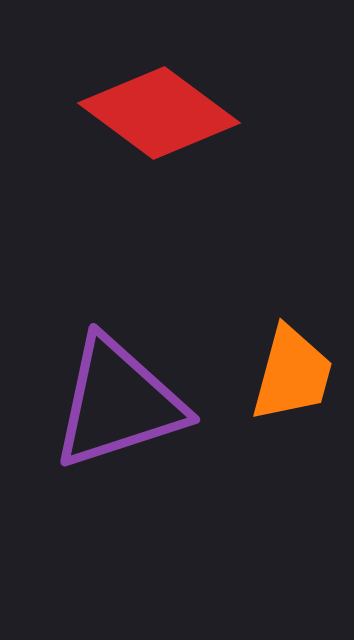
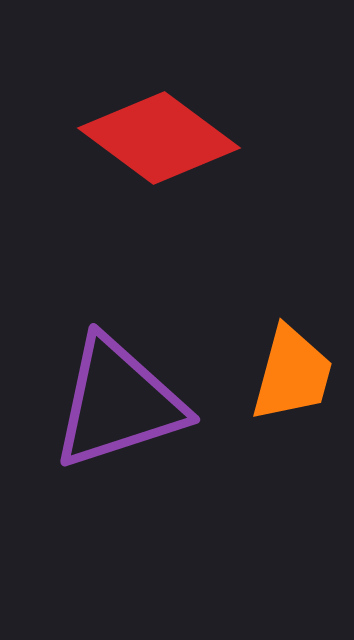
red diamond: moved 25 px down
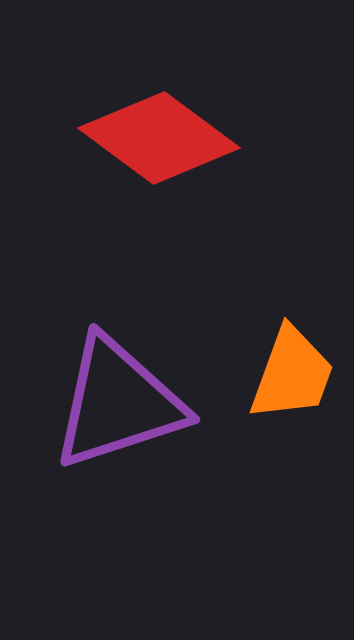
orange trapezoid: rotated 5 degrees clockwise
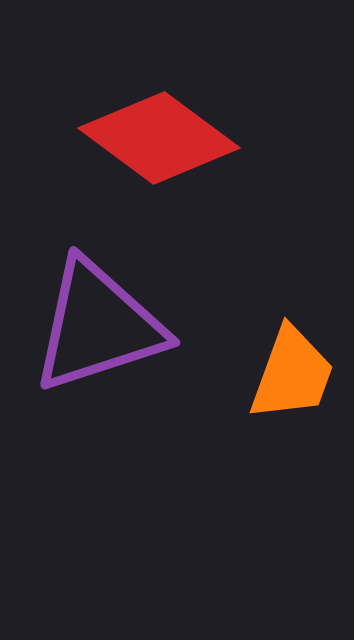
purple triangle: moved 20 px left, 77 px up
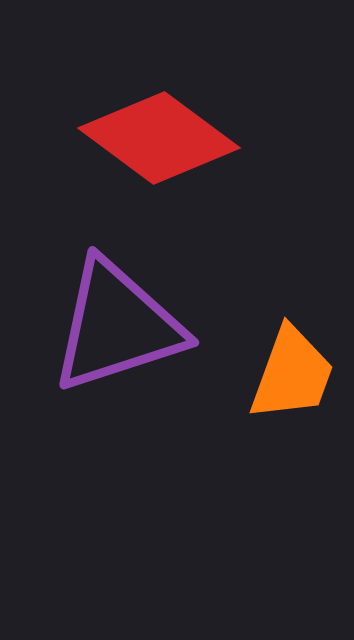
purple triangle: moved 19 px right
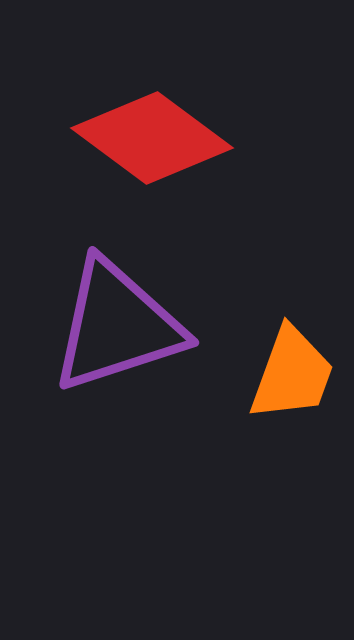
red diamond: moved 7 px left
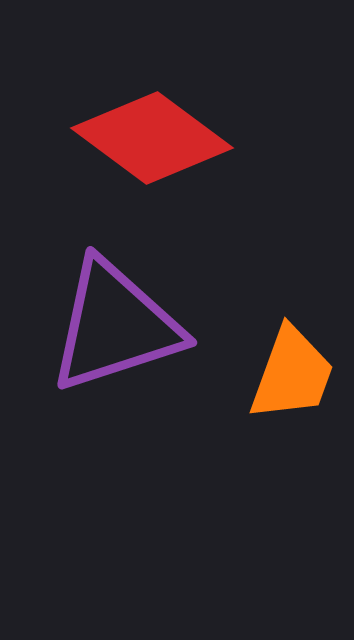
purple triangle: moved 2 px left
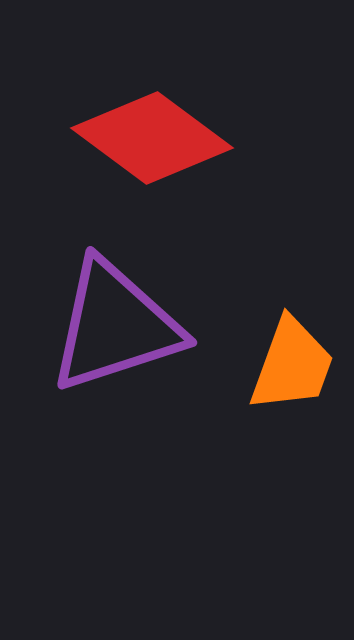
orange trapezoid: moved 9 px up
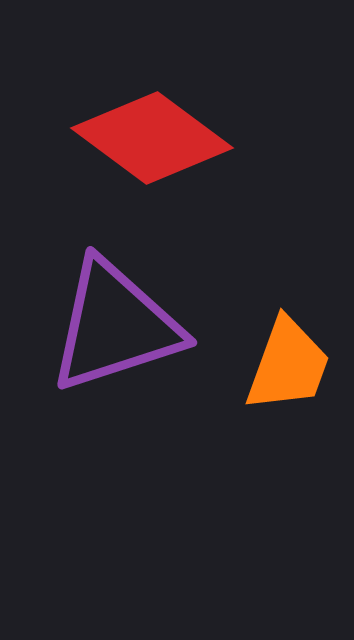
orange trapezoid: moved 4 px left
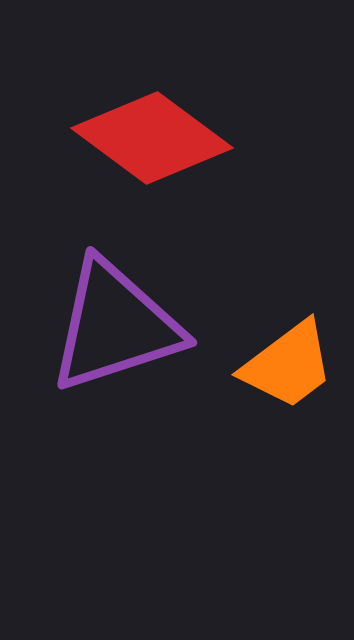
orange trapezoid: rotated 33 degrees clockwise
